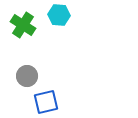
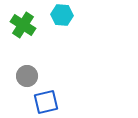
cyan hexagon: moved 3 px right
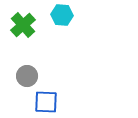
green cross: rotated 15 degrees clockwise
blue square: rotated 15 degrees clockwise
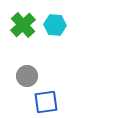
cyan hexagon: moved 7 px left, 10 px down
blue square: rotated 10 degrees counterclockwise
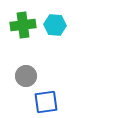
green cross: rotated 35 degrees clockwise
gray circle: moved 1 px left
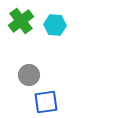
green cross: moved 2 px left, 4 px up; rotated 30 degrees counterclockwise
gray circle: moved 3 px right, 1 px up
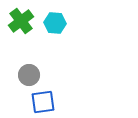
cyan hexagon: moved 2 px up
blue square: moved 3 px left
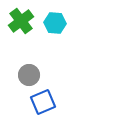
blue square: rotated 15 degrees counterclockwise
